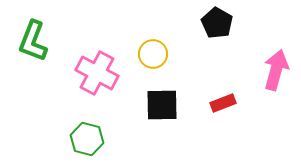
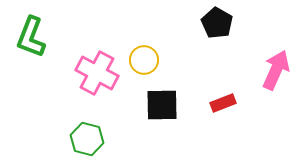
green L-shape: moved 2 px left, 4 px up
yellow circle: moved 9 px left, 6 px down
pink arrow: rotated 9 degrees clockwise
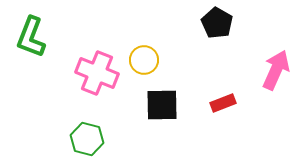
pink cross: rotated 6 degrees counterclockwise
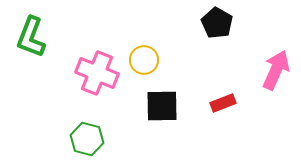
black square: moved 1 px down
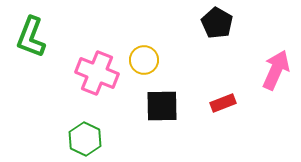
green hexagon: moved 2 px left; rotated 12 degrees clockwise
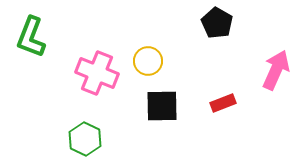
yellow circle: moved 4 px right, 1 px down
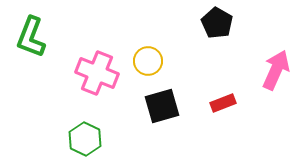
black square: rotated 15 degrees counterclockwise
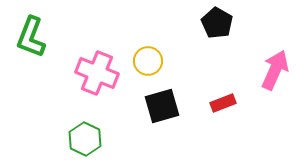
pink arrow: moved 1 px left
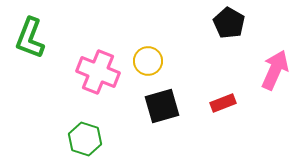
black pentagon: moved 12 px right
green L-shape: moved 1 px left, 1 px down
pink cross: moved 1 px right, 1 px up
green hexagon: rotated 8 degrees counterclockwise
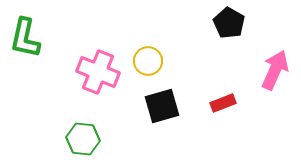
green L-shape: moved 5 px left; rotated 9 degrees counterclockwise
green hexagon: moved 2 px left; rotated 12 degrees counterclockwise
